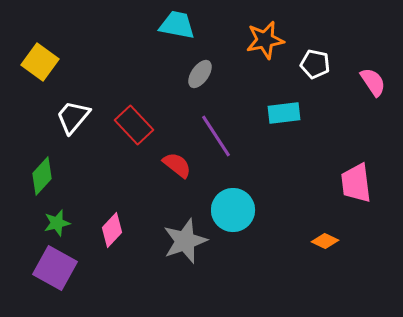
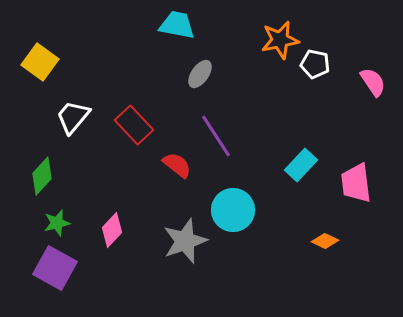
orange star: moved 15 px right
cyan rectangle: moved 17 px right, 52 px down; rotated 40 degrees counterclockwise
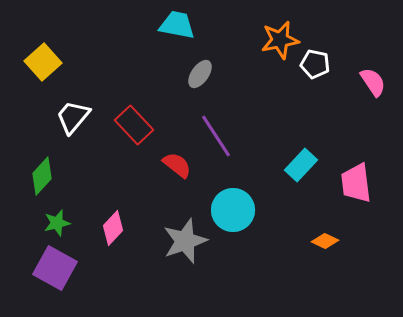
yellow square: moved 3 px right; rotated 12 degrees clockwise
pink diamond: moved 1 px right, 2 px up
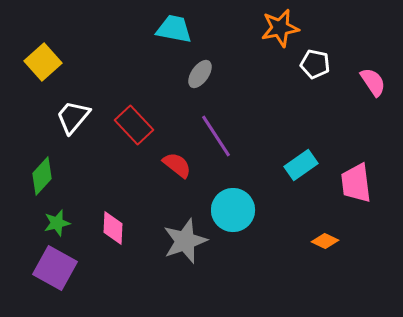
cyan trapezoid: moved 3 px left, 4 px down
orange star: moved 12 px up
cyan rectangle: rotated 12 degrees clockwise
pink diamond: rotated 40 degrees counterclockwise
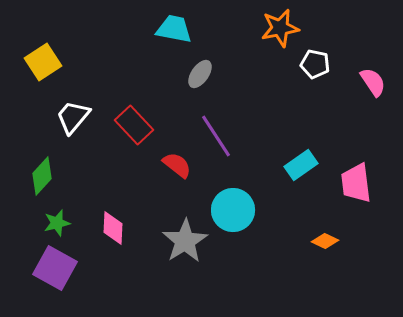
yellow square: rotated 9 degrees clockwise
gray star: rotated 12 degrees counterclockwise
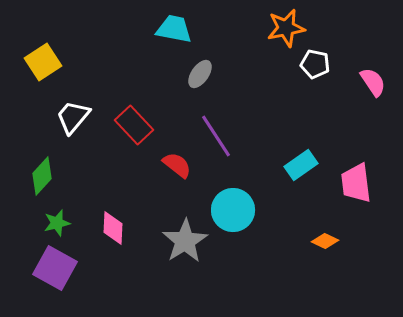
orange star: moved 6 px right
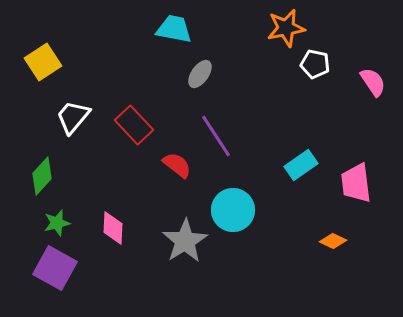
orange diamond: moved 8 px right
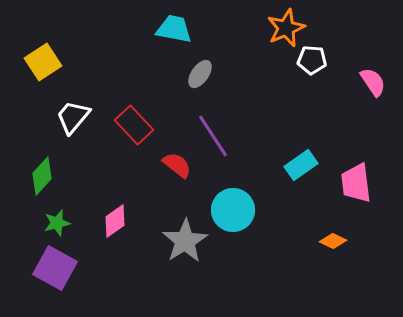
orange star: rotated 12 degrees counterclockwise
white pentagon: moved 3 px left, 4 px up; rotated 8 degrees counterclockwise
purple line: moved 3 px left
pink diamond: moved 2 px right, 7 px up; rotated 52 degrees clockwise
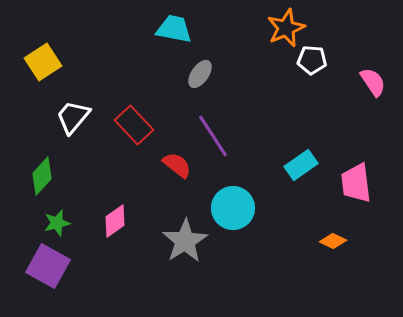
cyan circle: moved 2 px up
purple square: moved 7 px left, 2 px up
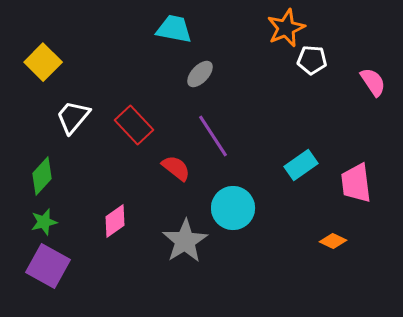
yellow square: rotated 12 degrees counterclockwise
gray ellipse: rotated 8 degrees clockwise
red semicircle: moved 1 px left, 3 px down
green star: moved 13 px left, 1 px up
